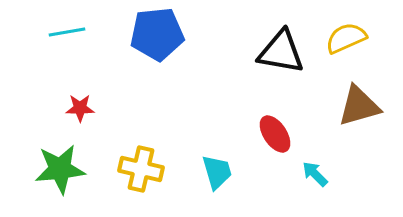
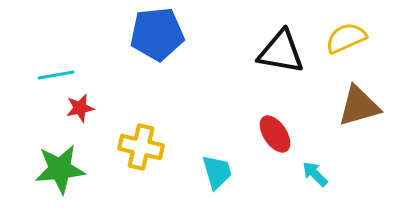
cyan line: moved 11 px left, 43 px down
red star: rotated 12 degrees counterclockwise
yellow cross: moved 22 px up
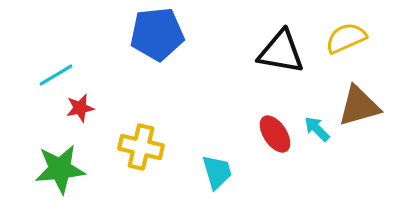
cyan line: rotated 21 degrees counterclockwise
cyan arrow: moved 2 px right, 45 px up
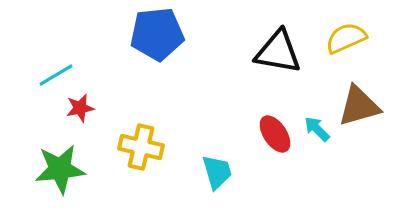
black triangle: moved 3 px left
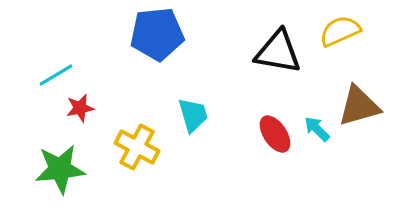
yellow semicircle: moved 6 px left, 7 px up
yellow cross: moved 4 px left; rotated 15 degrees clockwise
cyan trapezoid: moved 24 px left, 57 px up
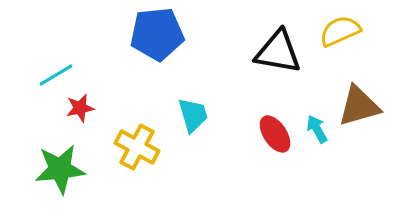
cyan arrow: rotated 16 degrees clockwise
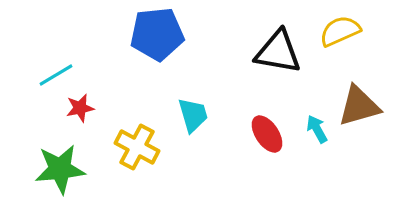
red ellipse: moved 8 px left
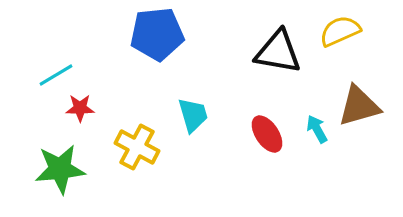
red star: rotated 12 degrees clockwise
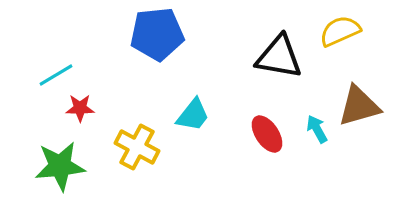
black triangle: moved 1 px right, 5 px down
cyan trapezoid: rotated 54 degrees clockwise
green star: moved 3 px up
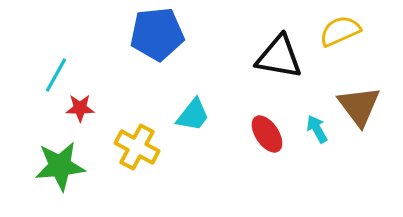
cyan line: rotated 30 degrees counterclockwise
brown triangle: rotated 51 degrees counterclockwise
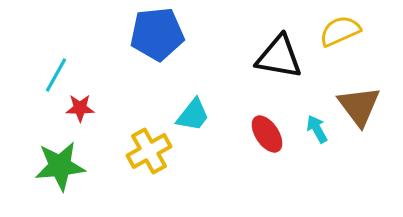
yellow cross: moved 12 px right, 4 px down; rotated 33 degrees clockwise
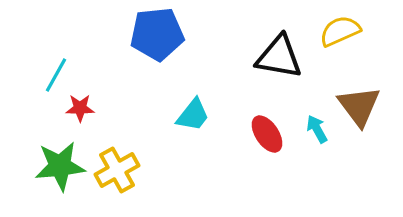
yellow cross: moved 32 px left, 19 px down
